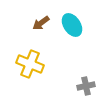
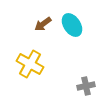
brown arrow: moved 2 px right, 1 px down
yellow cross: rotated 8 degrees clockwise
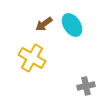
brown arrow: moved 1 px right
yellow cross: moved 2 px right, 6 px up
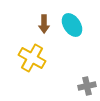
brown arrow: rotated 54 degrees counterclockwise
gray cross: moved 1 px right
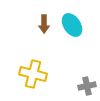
yellow cross: moved 1 px right, 16 px down; rotated 16 degrees counterclockwise
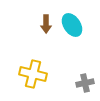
brown arrow: moved 2 px right
gray cross: moved 2 px left, 3 px up
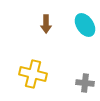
cyan ellipse: moved 13 px right
gray cross: rotated 18 degrees clockwise
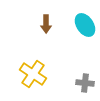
yellow cross: rotated 20 degrees clockwise
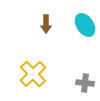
yellow cross: rotated 12 degrees clockwise
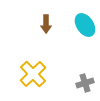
gray cross: rotated 24 degrees counterclockwise
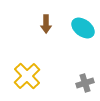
cyan ellipse: moved 2 px left, 3 px down; rotated 20 degrees counterclockwise
yellow cross: moved 6 px left, 2 px down
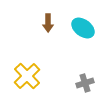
brown arrow: moved 2 px right, 1 px up
